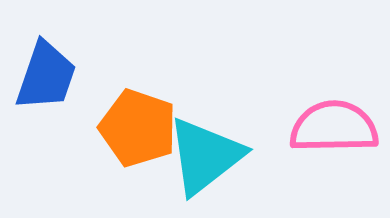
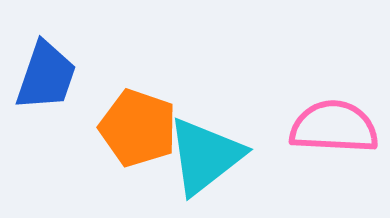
pink semicircle: rotated 4 degrees clockwise
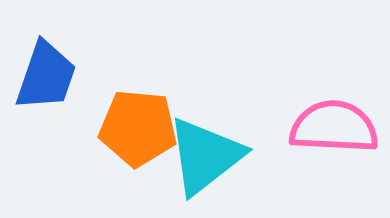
orange pentagon: rotated 14 degrees counterclockwise
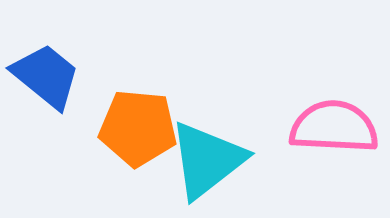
blue trapezoid: rotated 70 degrees counterclockwise
cyan triangle: moved 2 px right, 4 px down
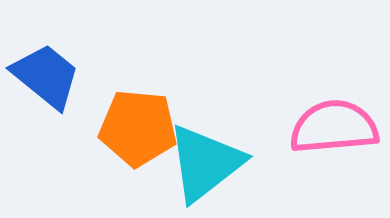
pink semicircle: rotated 8 degrees counterclockwise
cyan triangle: moved 2 px left, 3 px down
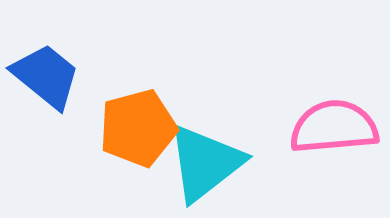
orange pentagon: rotated 20 degrees counterclockwise
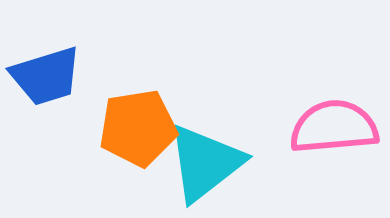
blue trapezoid: rotated 124 degrees clockwise
orange pentagon: rotated 6 degrees clockwise
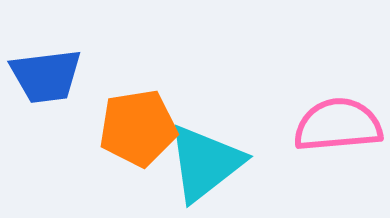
blue trapezoid: rotated 10 degrees clockwise
pink semicircle: moved 4 px right, 2 px up
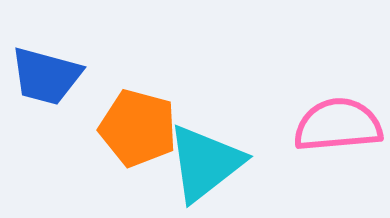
blue trapezoid: rotated 22 degrees clockwise
orange pentagon: rotated 24 degrees clockwise
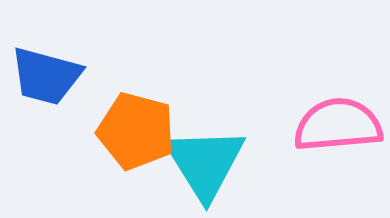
orange pentagon: moved 2 px left, 3 px down
cyan triangle: rotated 24 degrees counterclockwise
